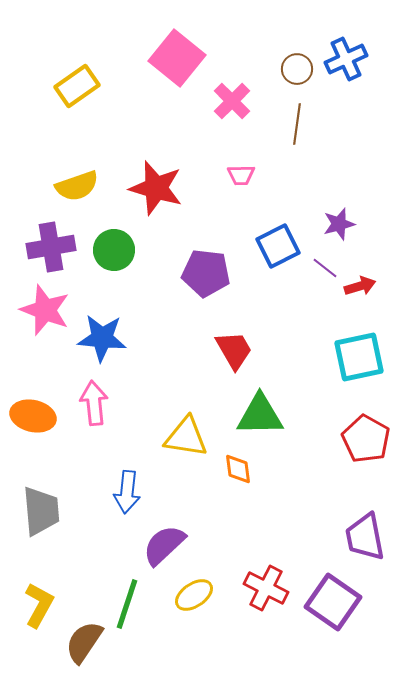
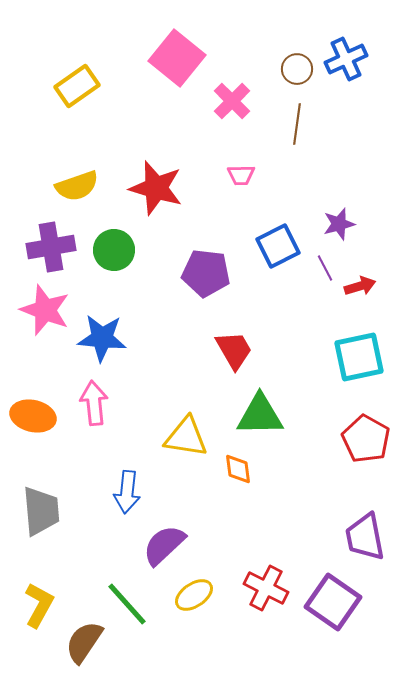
purple line: rotated 24 degrees clockwise
green line: rotated 60 degrees counterclockwise
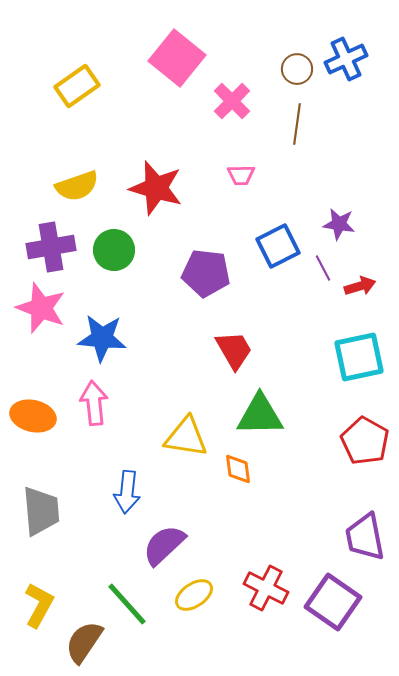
purple star: rotated 24 degrees clockwise
purple line: moved 2 px left
pink star: moved 4 px left, 2 px up
red pentagon: moved 1 px left, 2 px down
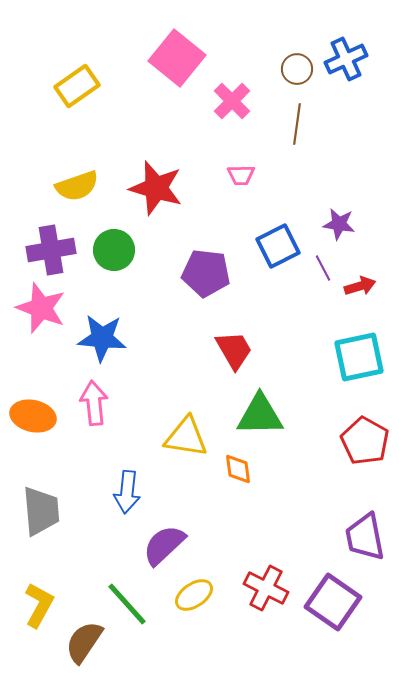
purple cross: moved 3 px down
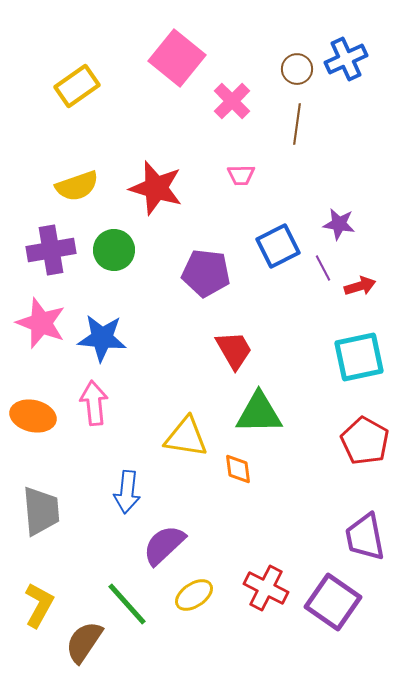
pink star: moved 15 px down
green triangle: moved 1 px left, 2 px up
